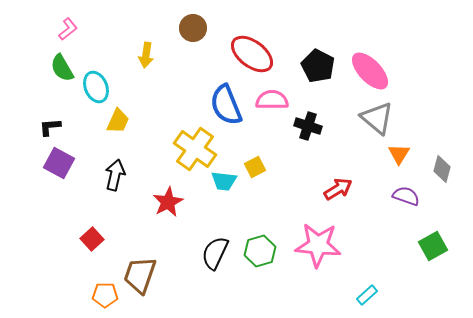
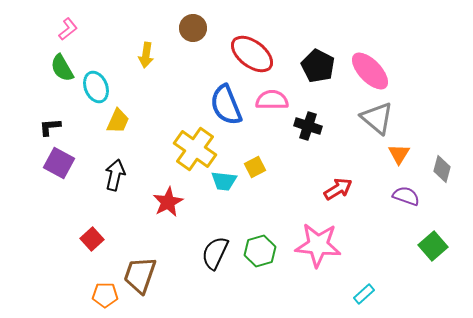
green square: rotated 12 degrees counterclockwise
cyan rectangle: moved 3 px left, 1 px up
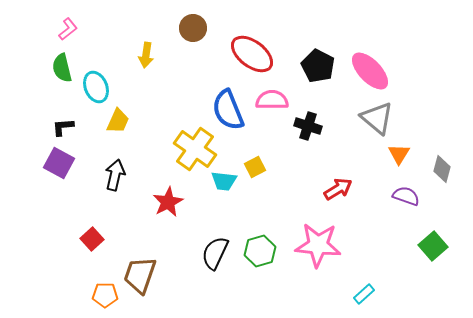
green semicircle: rotated 16 degrees clockwise
blue semicircle: moved 2 px right, 5 px down
black L-shape: moved 13 px right
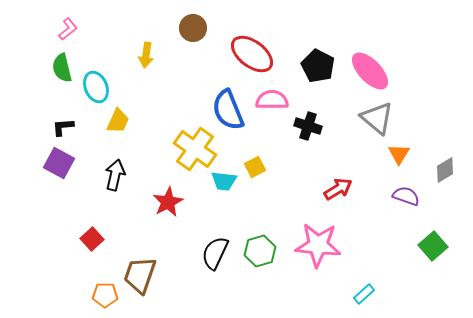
gray diamond: moved 3 px right, 1 px down; rotated 44 degrees clockwise
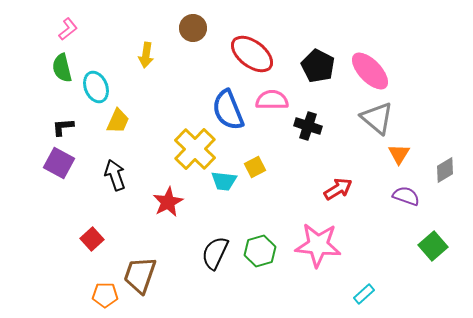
yellow cross: rotated 9 degrees clockwise
black arrow: rotated 32 degrees counterclockwise
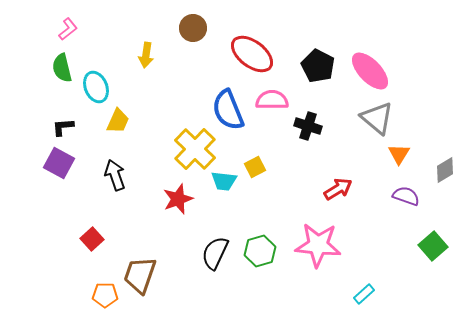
red star: moved 10 px right, 3 px up; rotated 8 degrees clockwise
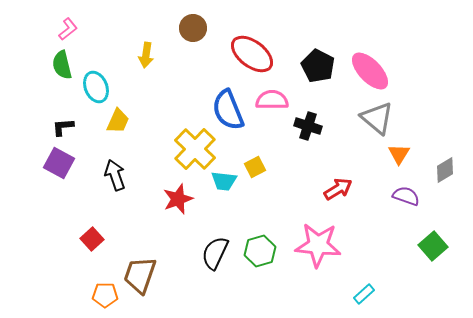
green semicircle: moved 3 px up
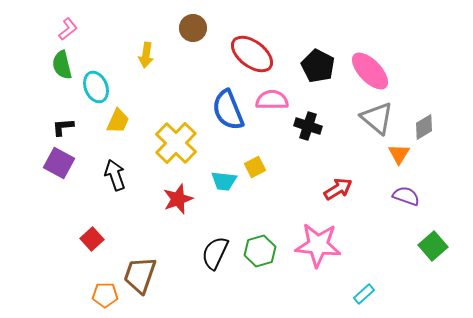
yellow cross: moved 19 px left, 6 px up
gray diamond: moved 21 px left, 43 px up
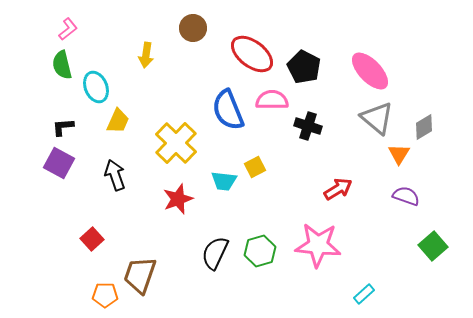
black pentagon: moved 14 px left, 1 px down
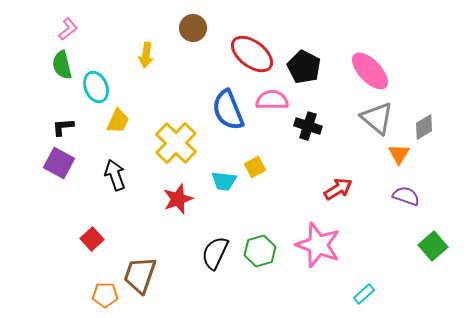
pink star: rotated 15 degrees clockwise
